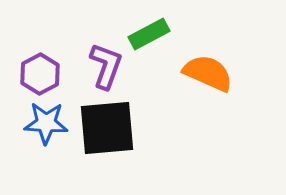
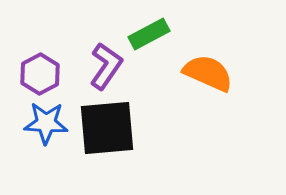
purple L-shape: rotated 15 degrees clockwise
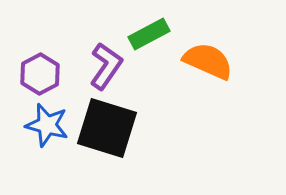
orange semicircle: moved 12 px up
blue star: moved 1 px right, 2 px down; rotated 12 degrees clockwise
black square: rotated 22 degrees clockwise
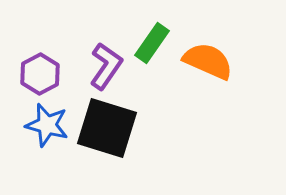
green rectangle: moved 3 px right, 9 px down; rotated 27 degrees counterclockwise
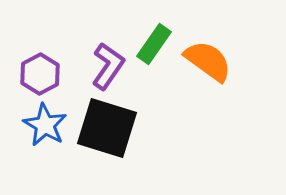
green rectangle: moved 2 px right, 1 px down
orange semicircle: rotated 12 degrees clockwise
purple L-shape: moved 2 px right
blue star: moved 2 px left; rotated 15 degrees clockwise
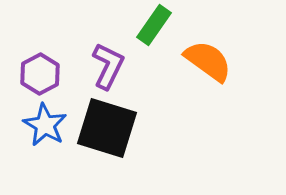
green rectangle: moved 19 px up
purple L-shape: rotated 9 degrees counterclockwise
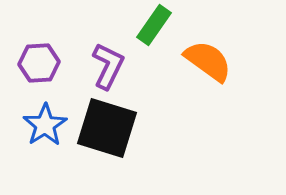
purple hexagon: moved 1 px left, 11 px up; rotated 24 degrees clockwise
blue star: rotated 9 degrees clockwise
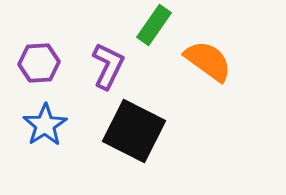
black square: moved 27 px right, 3 px down; rotated 10 degrees clockwise
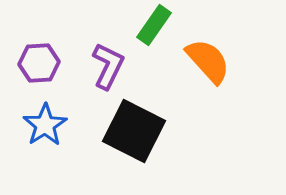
orange semicircle: rotated 12 degrees clockwise
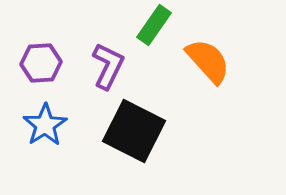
purple hexagon: moved 2 px right
